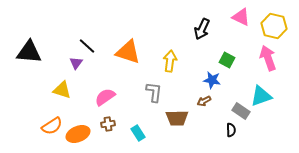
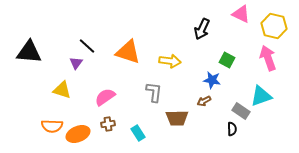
pink triangle: moved 3 px up
yellow arrow: rotated 90 degrees clockwise
orange semicircle: rotated 35 degrees clockwise
black semicircle: moved 1 px right, 1 px up
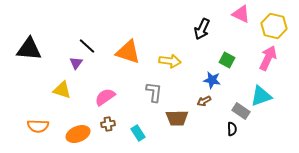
black triangle: moved 3 px up
pink arrow: rotated 45 degrees clockwise
orange semicircle: moved 14 px left
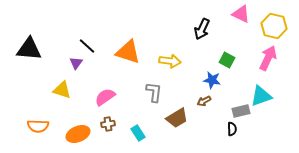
gray rectangle: rotated 48 degrees counterclockwise
brown trapezoid: rotated 30 degrees counterclockwise
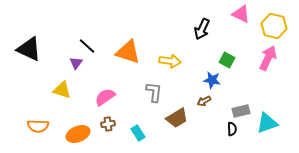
black triangle: rotated 20 degrees clockwise
cyan triangle: moved 6 px right, 27 px down
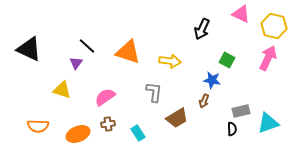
brown arrow: rotated 40 degrees counterclockwise
cyan triangle: moved 1 px right
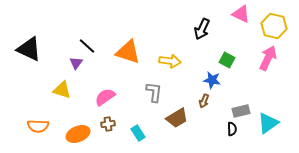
cyan triangle: rotated 15 degrees counterclockwise
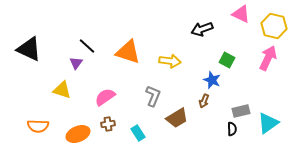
black arrow: rotated 45 degrees clockwise
blue star: rotated 12 degrees clockwise
gray L-shape: moved 1 px left, 4 px down; rotated 15 degrees clockwise
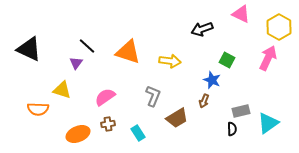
yellow hexagon: moved 5 px right, 1 px down; rotated 15 degrees clockwise
orange semicircle: moved 17 px up
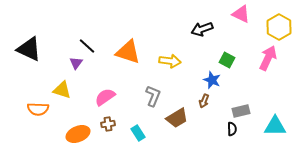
cyan triangle: moved 7 px right, 3 px down; rotated 35 degrees clockwise
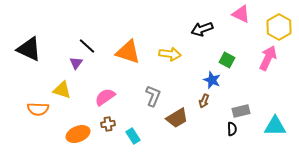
yellow arrow: moved 7 px up
cyan rectangle: moved 5 px left, 3 px down
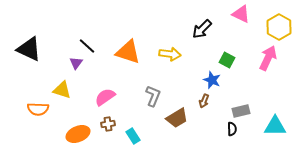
black arrow: rotated 25 degrees counterclockwise
